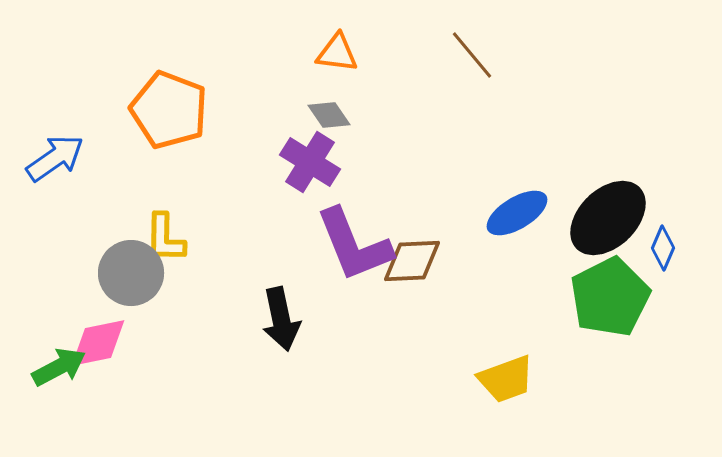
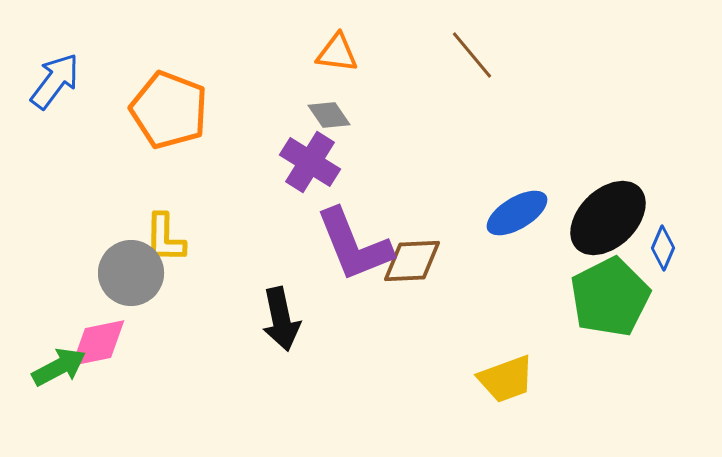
blue arrow: moved 77 px up; rotated 18 degrees counterclockwise
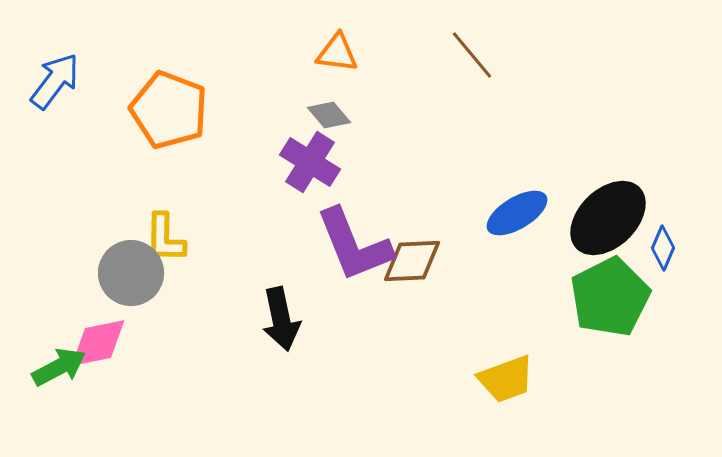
gray diamond: rotated 6 degrees counterclockwise
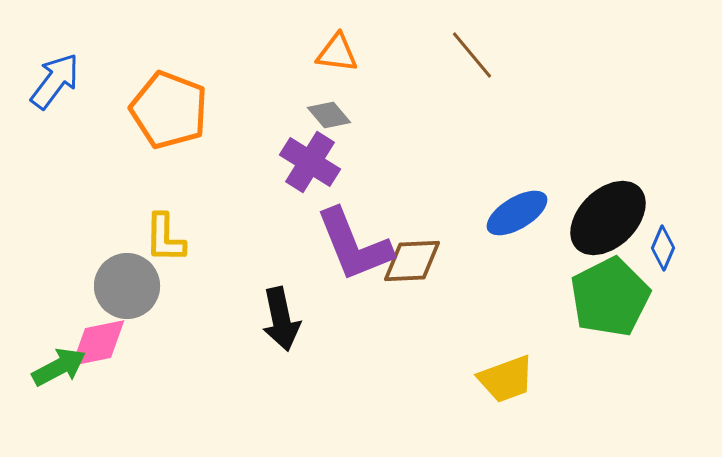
gray circle: moved 4 px left, 13 px down
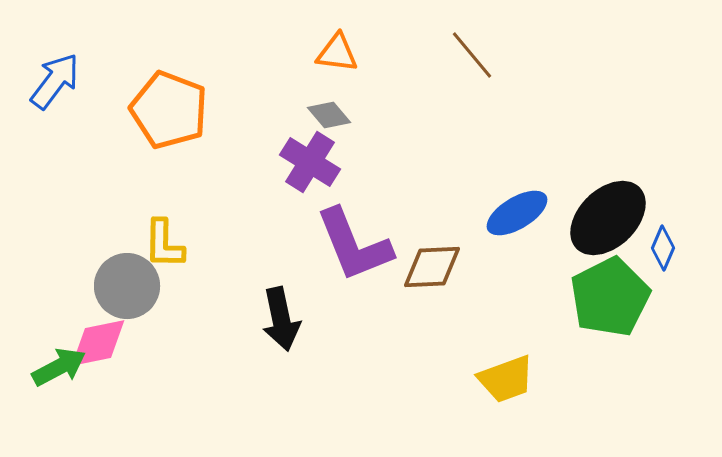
yellow L-shape: moved 1 px left, 6 px down
brown diamond: moved 20 px right, 6 px down
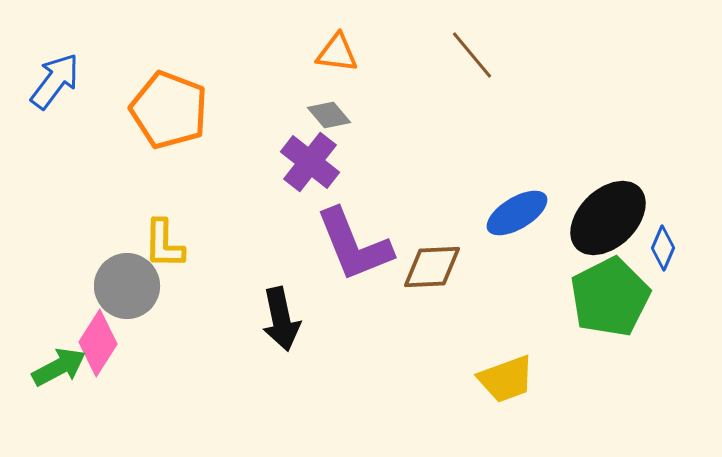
purple cross: rotated 6 degrees clockwise
pink diamond: rotated 46 degrees counterclockwise
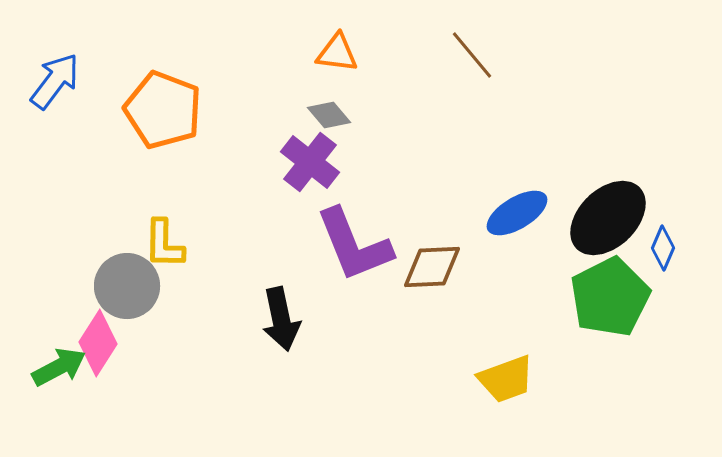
orange pentagon: moved 6 px left
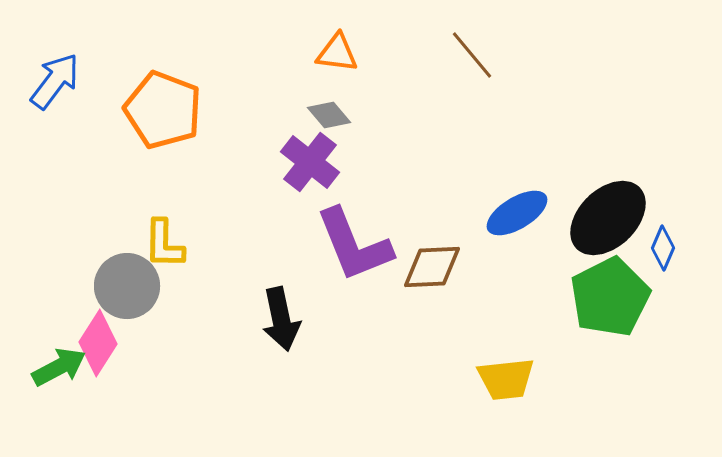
yellow trapezoid: rotated 14 degrees clockwise
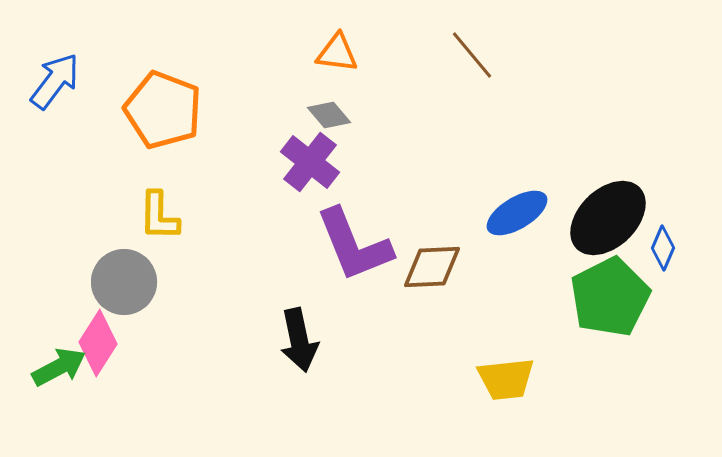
yellow L-shape: moved 5 px left, 28 px up
gray circle: moved 3 px left, 4 px up
black arrow: moved 18 px right, 21 px down
